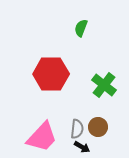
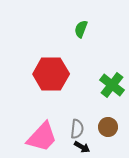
green semicircle: moved 1 px down
green cross: moved 8 px right
brown circle: moved 10 px right
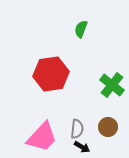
red hexagon: rotated 8 degrees counterclockwise
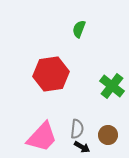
green semicircle: moved 2 px left
green cross: moved 1 px down
brown circle: moved 8 px down
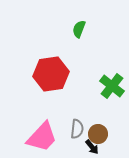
brown circle: moved 10 px left, 1 px up
black arrow: moved 10 px right; rotated 21 degrees clockwise
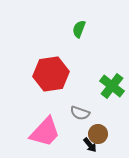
gray semicircle: moved 3 px right, 16 px up; rotated 102 degrees clockwise
pink trapezoid: moved 3 px right, 5 px up
black arrow: moved 2 px left, 2 px up
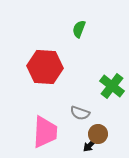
red hexagon: moved 6 px left, 7 px up; rotated 12 degrees clockwise
pink trapezoid: rotated 40 degrees counterclockwise
black arrow: rotated 84 degrees clockwise
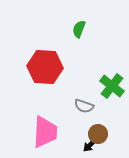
gray semicircle: moved 4 px right, 7 px up
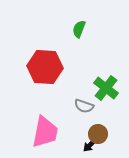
green cross: moved 6 px left, 2 px down
pink trapezoid: rotated 8 degrees clockwise
